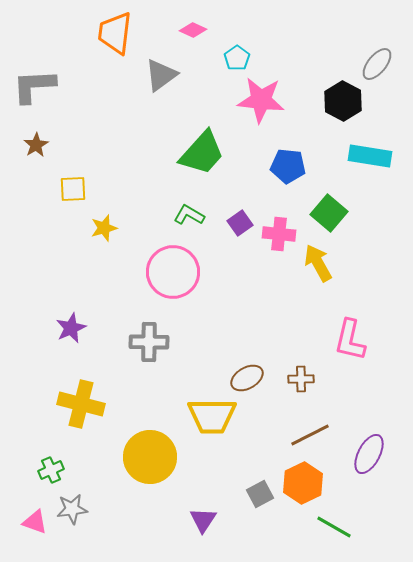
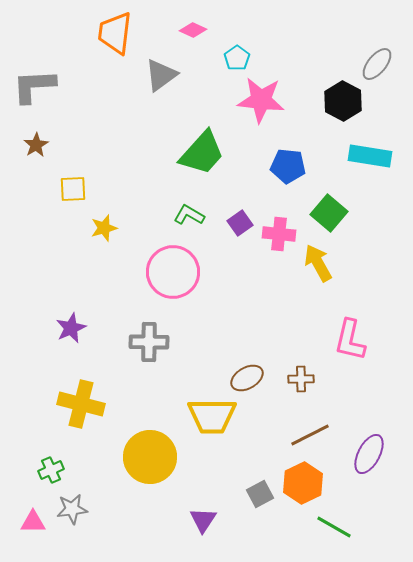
pink triangle: moved 2 px left; rotated 20 degrees counterclockwise
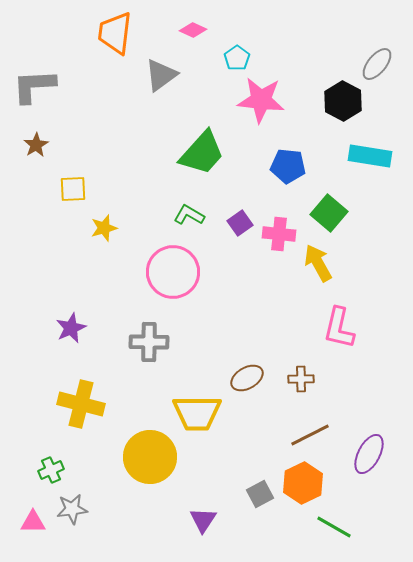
pink L-shape: moved 11 px left, 12 px up
yellow trapezoid: moved 15 px left, 3 px up
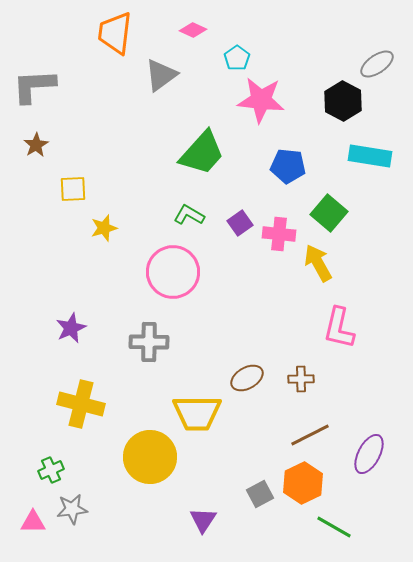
gray ellipse: rotated 16 degrees clockwise
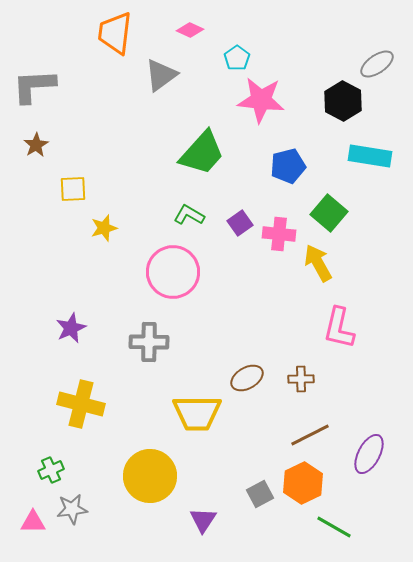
pink diamond: moved 3 px left
blue pentagon: rotated 20 degrees counterclockwise
yellow circle: moved 19 px down
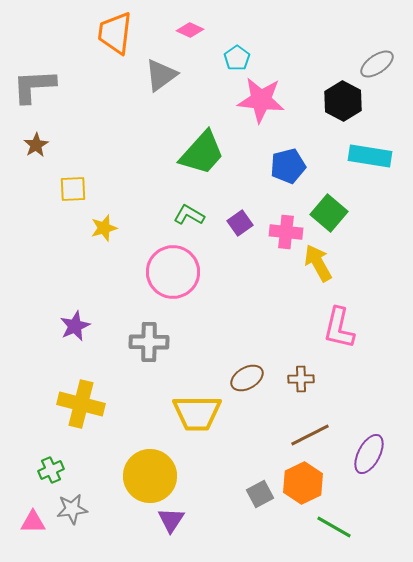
pink cross: moved 7 px right, 2 px up
purple star: moved 4 px right, 2 px up
purple triangle: moved 32 px left
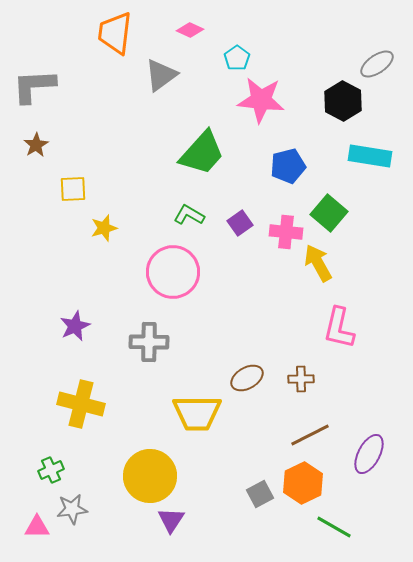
pink triangle: moved 4 px right, 5 px down
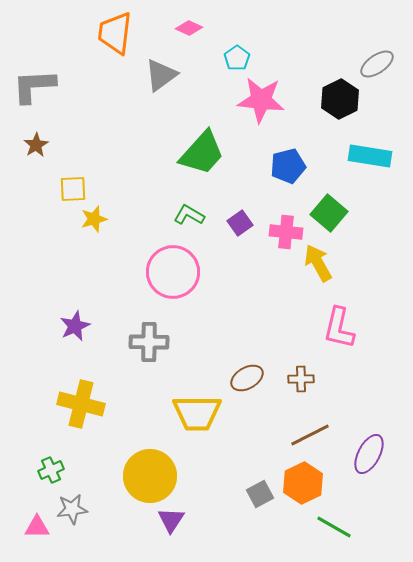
pink diamond: moved 1 px left, 2 px up
black hexagon: moved 3 px left, 2 px up; rotated 6 degrees clockwise
yellow star: moved 10 px left, 9 px up
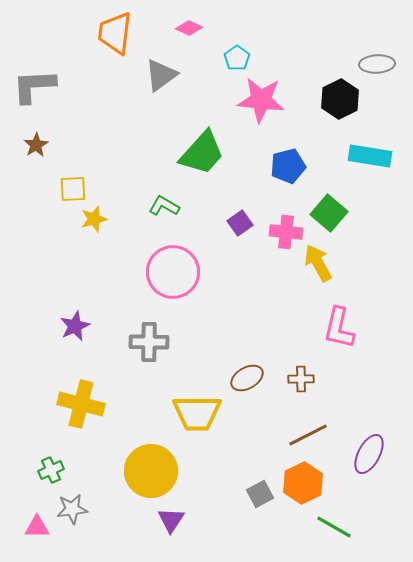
gray ellipse: rotated 32 degrees clockwise
green L-shape: moved 25 px left, 9 px up
brown line: moved 2 px left
yellow circle: moved 1 px right, 5 px up
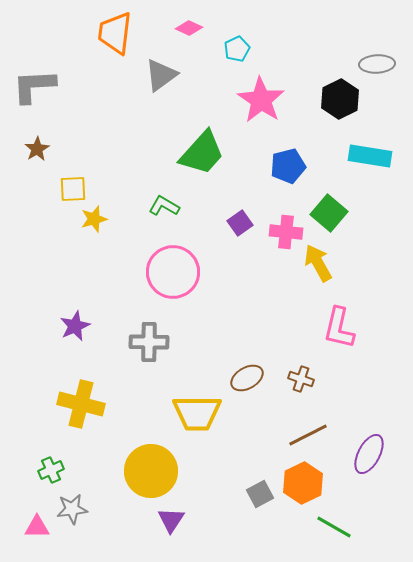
cyan pentagon: moved 9 px up; rotated 10 degrees clockwise
pink star: rotated 27 degrees clockwise
brown star: moved 1 px right, 4 px down
brown cross: rotated 20 degrees clockwise
